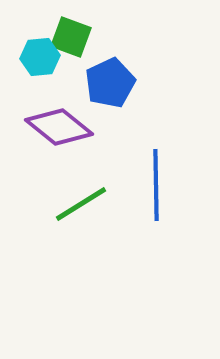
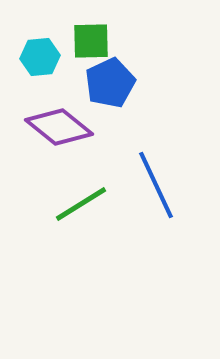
green square: moved 20 px right, 4 px down; rotated 21 degrees counterclockwise
blue line: rotated 24 degrees counterclockwise
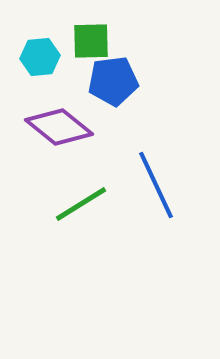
blue pentagon: moved 3 px right, 2 px up; rotated 18 degrees clockwise
